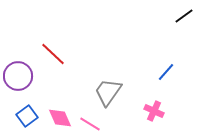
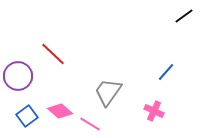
pink diamond: moved 7 px up; rotated 25 degrees counterclockwise
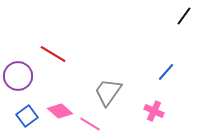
black line: rotated 18 degrees counterclockwise
red line: rotated 12 degrees counterclockwise
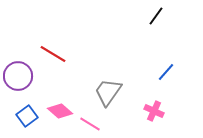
black line: moved 28 px left
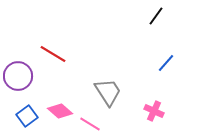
blue line: moved 9 px up
gray trapezoid: rotated 112 degrees clockwise
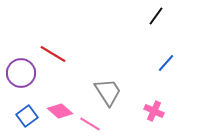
purple circle: moved 3 px right, 3 px up
